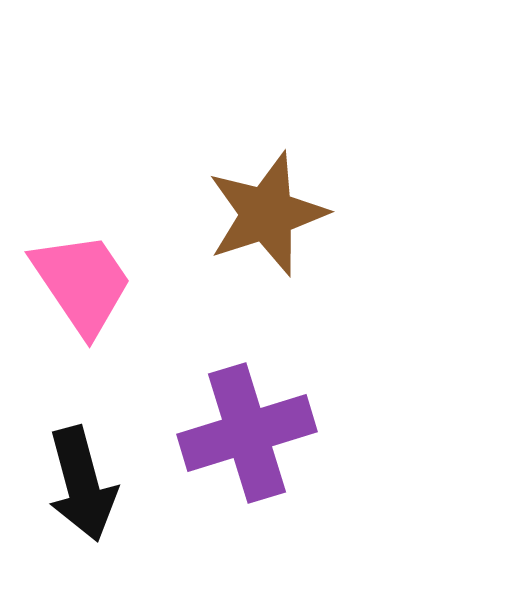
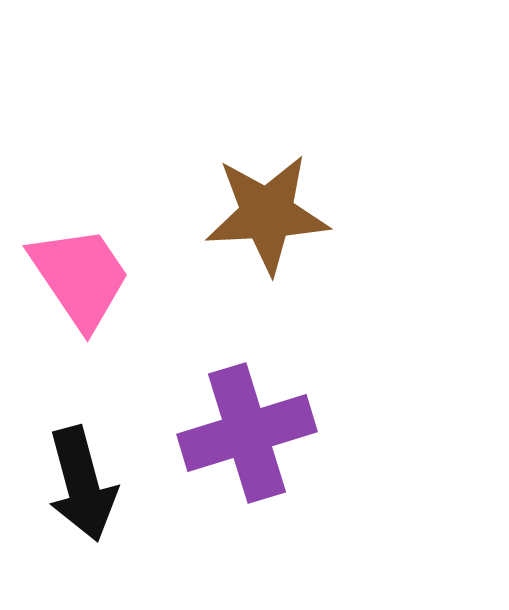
brown star: rotated 15 degrees clockwise
pink trapezoid: moved 2 px left, 6 px up
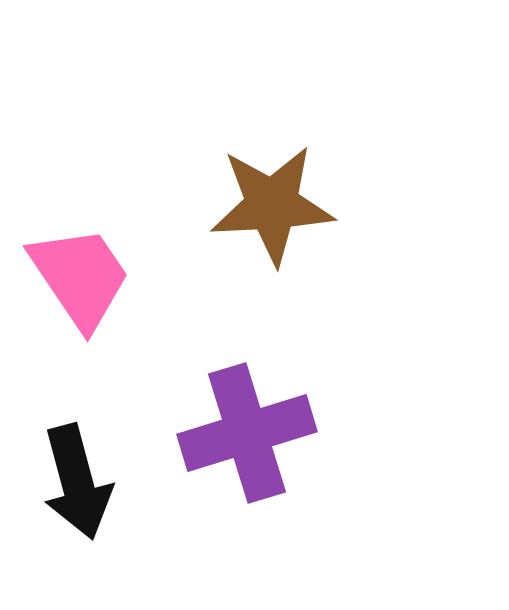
brown star: moved 5 px right, 9 px up
black arrow: moved 5 px left, 2 px up
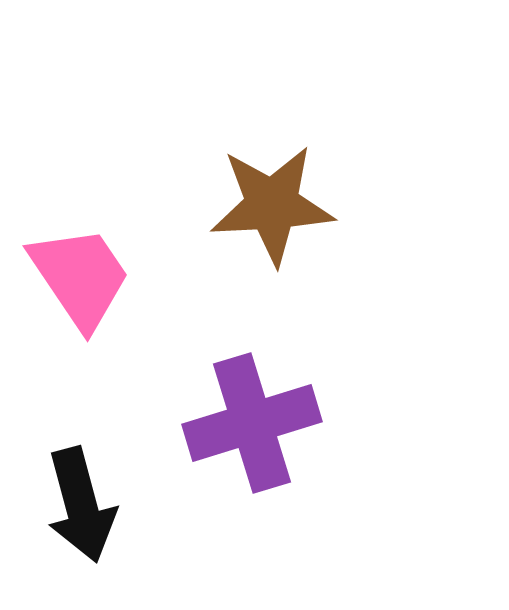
purple cross: moved 5 px right, 10 px up
black arrow: moved 4 px right, 23 px down
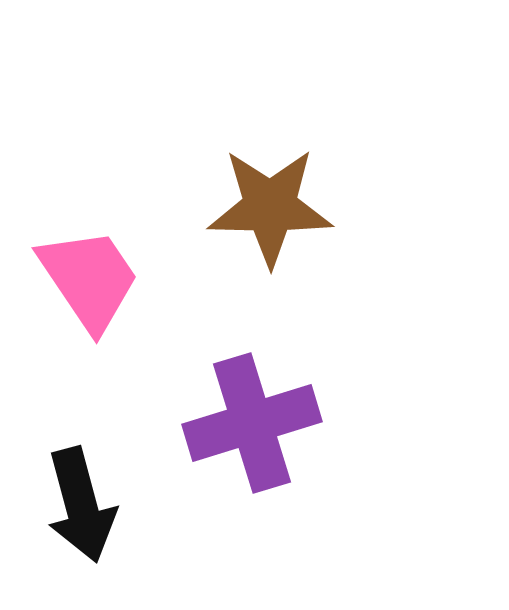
brown star: moved 2 px left, 2 px down; rotated 4 degrees clockwise
pink trapezoid: moved 9 px right, 2 px down
